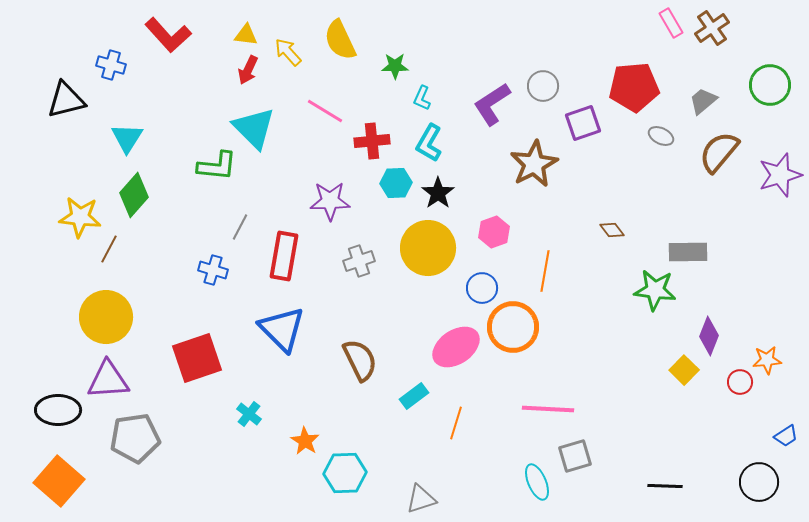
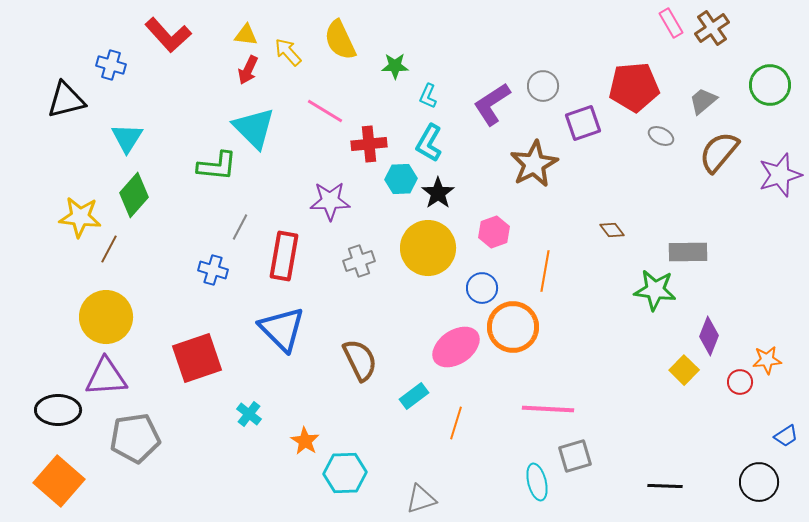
cyan L-shape at (422, 98): moved 6 px right, 2 px up
red cross at (372, 141): moved 3 px left, 3 px down
cyan hexagon at (396, 183): moved 5 px right, 4 px up
purple triangle at (108, 380): moved 2 px left, 3 px up
cyan ellipse at (537, 482): rotated 9 degrees clockwise
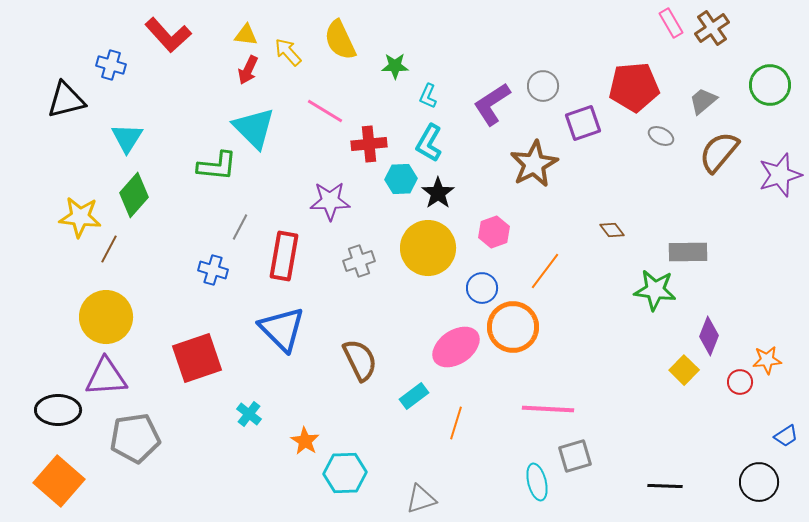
orange line at (545, 271): rotated 27 degrees clockwise
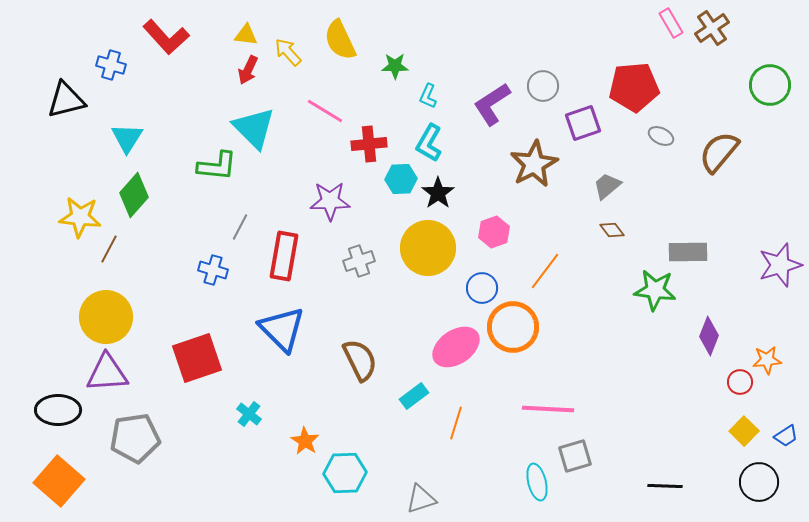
red L-shape at (168, 35): moved 2 px left, 2 px down
gray trapezoid at (703, 101): moved 96 px left, 85 px down
purple star at (780, 175): moved 90 px down
yellow square at (684, 370): moved 60 px right, 61 px down
purple triangle at (106, 377): moved 1 px right, 4 px up
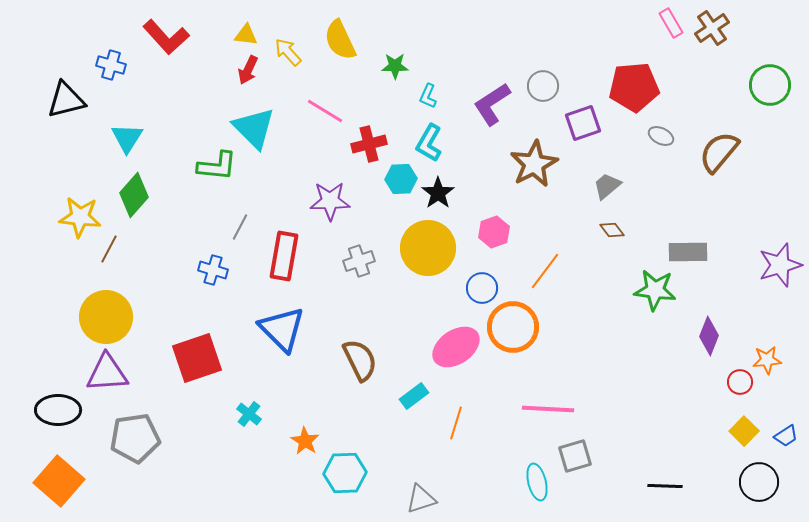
red cross at (369, 144): rotated 8 degrees counterclockwise
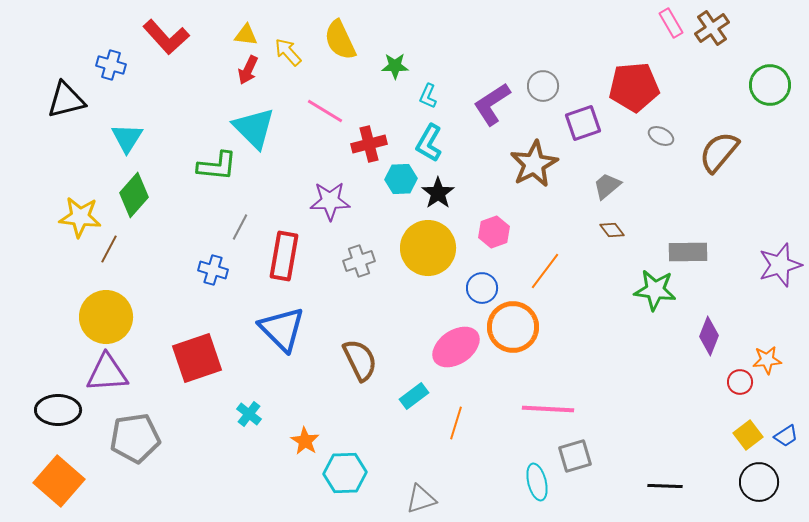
yellow square at (744, 431): moved 4 px right, 4 px down; rotated 8 degrees clockwise
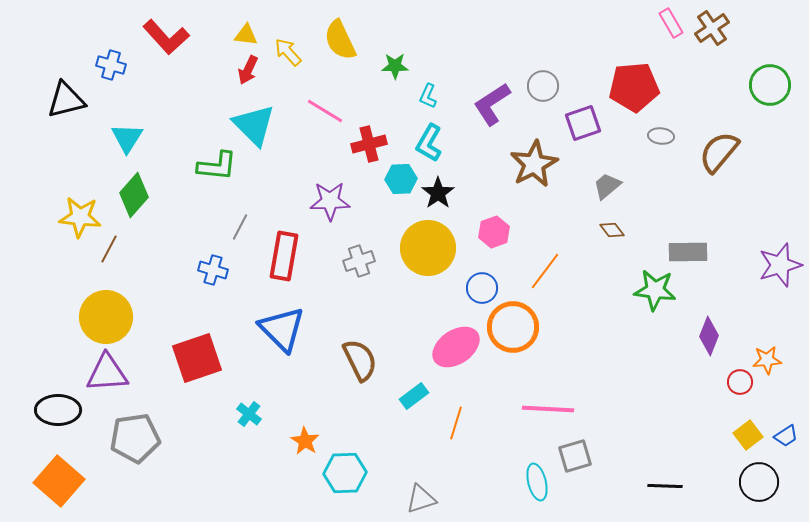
cyan triangle at (254, 128): moved 3 px up
gray ellipse at (661, 136): rotated 20 degrees counterclockwise
